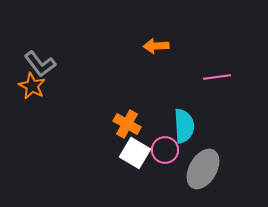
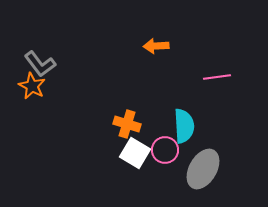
orange cross: rotated 12 degrees counterclockwise
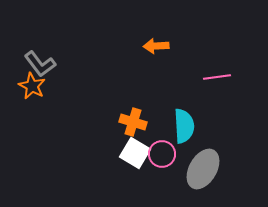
orange cross: moved 6 px right, 2 px up
pink circle: moved 3 px left, 4 px down
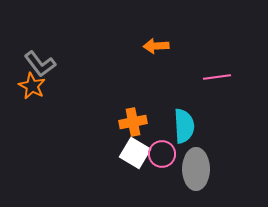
orange cross: rotated 28 degrees counterclockwise
gray ellipse: moved 7 px left; rotated 30 degrees counterclockwise
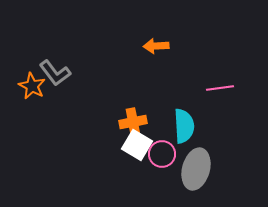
gray L-shape: moved 15 px right, 9 px down
pink line: moved 3 px right, 11 px down
white square: moved 2 px right, 8 px up
gray ellipse: rotated 15 degrees clockwise
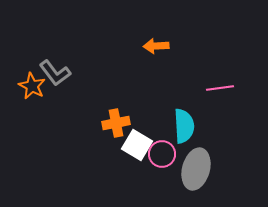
orange cross: moved 17 px left, 1 px down
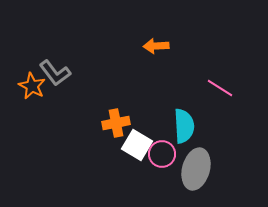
pink line: rotated 40 degrees clockwise
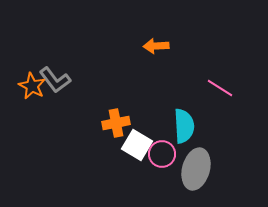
gray L-shape: moved 7 px down
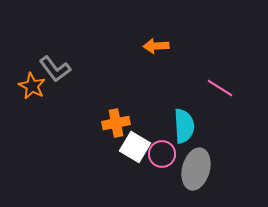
gray L-shape: moved 11 px up
white square: moved 2 px left, 2 px down
